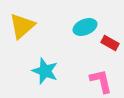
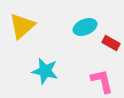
red rectangle: moved 1 px right
cyan star: rotated 8 degrees counterclockwise
pink L-shape: moved 1 px right
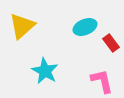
red rectangle: rotated 24 degrees clockwise
cyan star: rotated 16 degrees clockwise
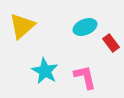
pink L-shape: moved 17 px left, 4 px up
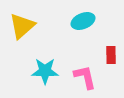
cyan ellipse: moved 2 px left, 6 px up
red rectangle: moved 12 px down; rotated 36 degrees clockwise
cyan star: rotated 28 degrees counterclockwise
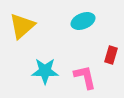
red rectangle: rotated 18 degrees clockwise
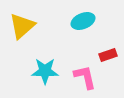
red rectangle: moved 3 px left; rotated 54 degrees clockwise
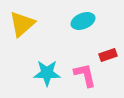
yellow triangle: moved 2 px up
cyan star: moved 2 px right, 2 px down
pink L-shape: moved 2 px up
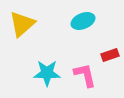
red rectangle: moved 2 px right
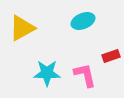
yellow triangle: moved 4 px down; rotated 12 degrees clockwise
red rectangle: moved 1 px right, 1 px down
